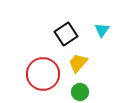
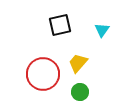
black square: moved 6 px left, 9 px up; rotated 20 degrees clockwise
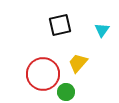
green circle: moved 14 px left
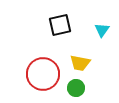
yellow trapezoid: moved 2 px right; rotated 120 degrees counterclockwise
green circle: moved 10 px right, 4 px up
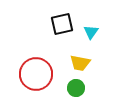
black square: moved 2 px right, 1 px up
cyan triangle: moved 11 px left, 2 px down
red circle: moved 7 px left
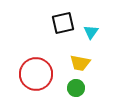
black square: moved 1 px right, 1 px up
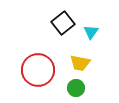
black square: rotated 25 degrees counterclockwise
red circle: moved 2 px right, 4 px up
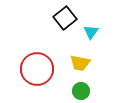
black square: moved 2 px right, 5 px up
red circle: moved 1 px left, 1 px up
green circle: moved 5 px right, 3 px down
